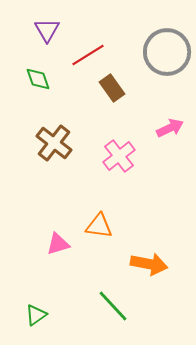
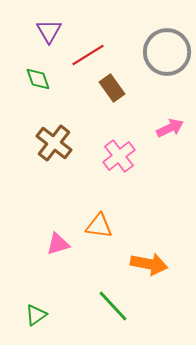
purple triangle: moved 2 px right, 1 px down
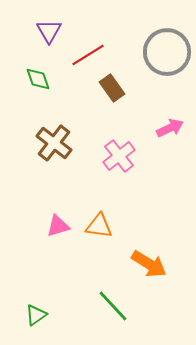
pink triangle: moved 18 px up
orange arrow: rotated 21 degrees clockwise
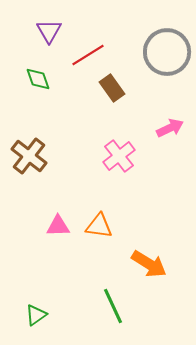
brown cross: moved 25 px left, 13 px down
pink triangle: rotated 15 degrees clockwise
green line: rotated 18 degrees clockwise
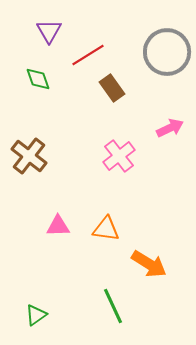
orange triangle: moved 7 px right, 3 px down
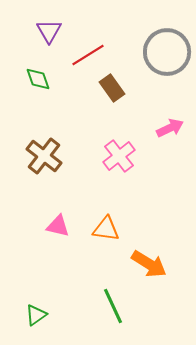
brown cross: moved 15 px right
pink triangle: rotated 15 degrees clockwise
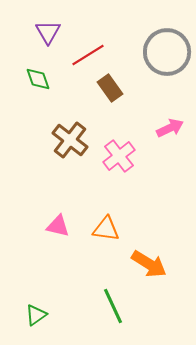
purple triangle: moved 1 px left, 1 px down
brown rectangle: moved 2 px left
brown cross: moved 26 px right, 16 px up
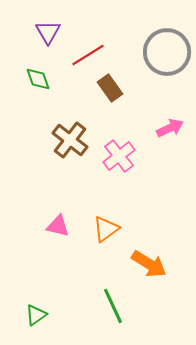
orange triangle: rotated 44 degrees counterclockwise
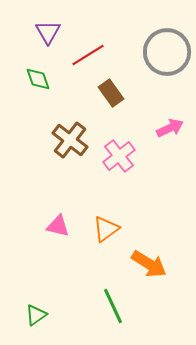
brown rectangle: moved 1 px right, 5 px down
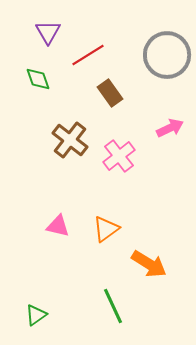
gray circle: moved 3 px down
brown rectangle: moved 1 px left
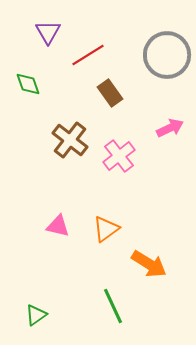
green diamond: moved 10 px left, 5 px down
